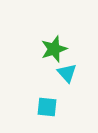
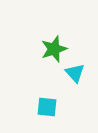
cyan triangle: moved 8 px right
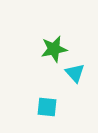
green star: rotated 8 degrees clockwise
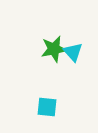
cyan triangle: moved 2 px left, 21 px up
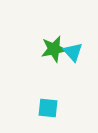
cyan square: moved 1 px right, 1 px down
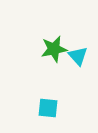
cyan triangle: moved 5 px right, 4 px down
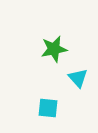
cyan triangle: moved 22 px down
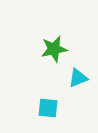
cyan triangle: rotated 50 degrees clockwise
